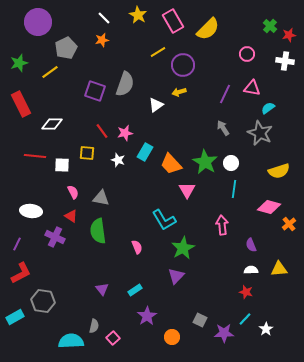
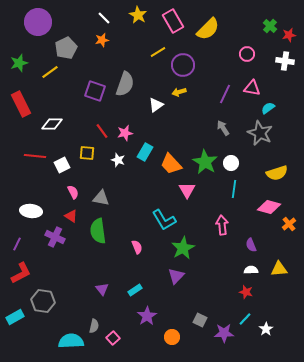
white square at (62, 165): rotated 28 degrees counterclockwise
yellow semicircle at (279, 171): moved 2 px left, 2 px down
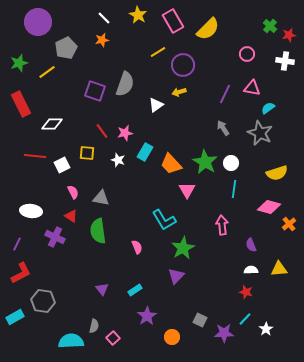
yellow line at (50, 72): moved 3 px left
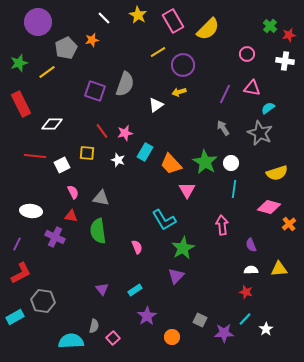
orange star at (102, 40): moved 10 px left
red triangle at (71, 216): rotated 24 degrees counterclockwise
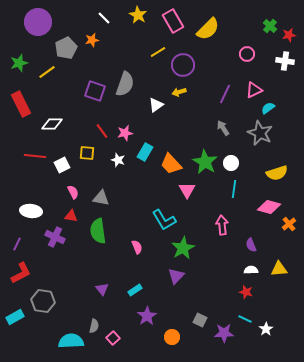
pink triangle at (252, 88): moved 2 px right, 2 px down; rotated 36 degrees counterclockwise
cyan line at (245, 319): rotated 72 degrees clockwise
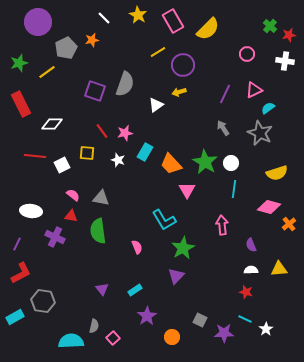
pink semicircle at (73, 192): moved 3 px down; rotated 24 degrees counterclockwise
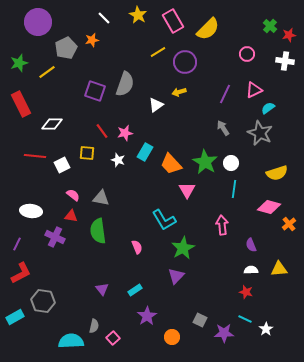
purple circle at (183, 65): moved 2 px right, 3 px up
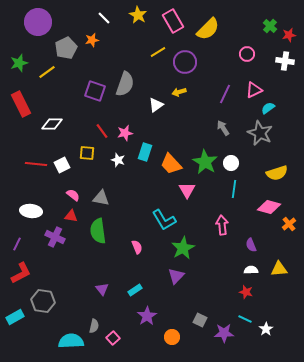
cyan rectangle at (145, 152): rotated 12 degrees counterclockwise
red line at (35, 156): moved 1 px right, 8 px down
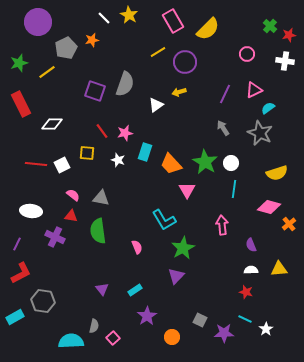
yellow star at (138, 15): moved 9 px left
